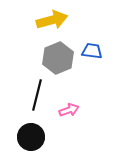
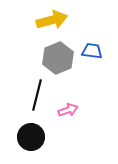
pink arrow: moved 1 px left
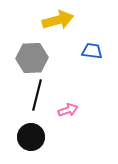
yellow arrow: moved 6 px right
gray hexagon: moved 26 px left; rotated 20 degrees clockwise
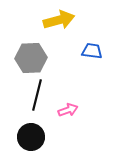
yellow arrow: moved 1 px right
gray hexagon: moved 1 px left
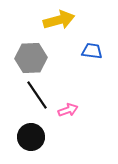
black line: rotated 48 degrees counterclockwise
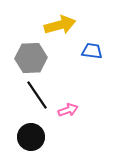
yellow arrow: moved 1 px right, 5 px down
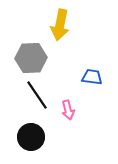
yellow arrow: rotated 116 degrees clockwise
blue trapezoid: moved 26 px down
pink arrow: rotated 96 degrees clockwise
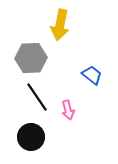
blue trapezoid: moved 2 px up; rotated 30 degrees clockwise
black line: moved 2 px down
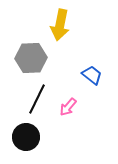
black line: moved 2 px down; rotated 60 degrees clockwise
pink arrow: moved 3 px up; rotated 54 degrees clockwise
black circle: moved 5 px left
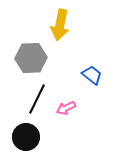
pink arrow: moved 2 px left, 1 px down; rotated 24 degrees clockwise
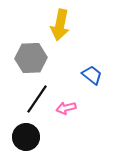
black line: rotated 8 degrees clockwise
pink arrow: rotated 12 degrees clockwise
